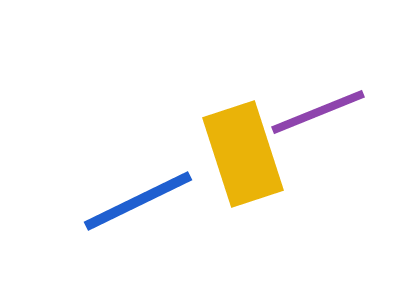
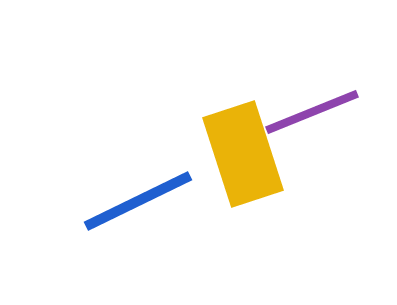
purple line: moved 6 px left
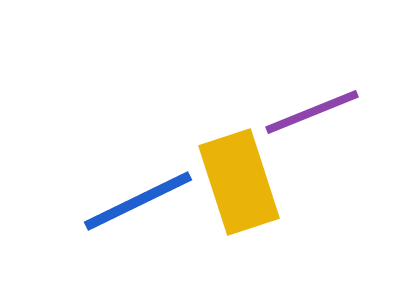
yellow rectangle: moved 4 px left, 28 px down
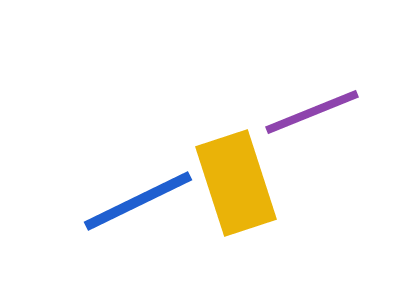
yellow rectangle: moved 3 px left, 1 px down
